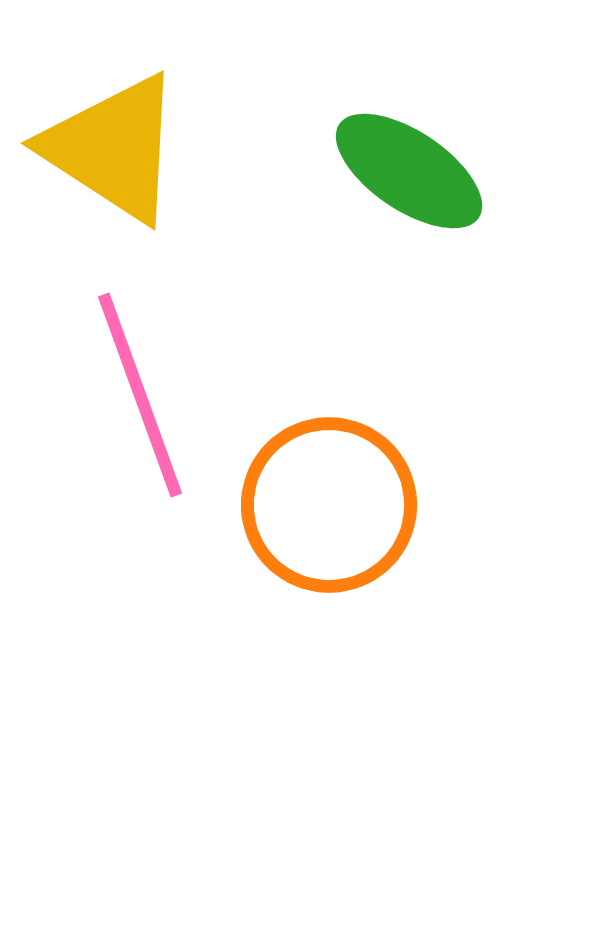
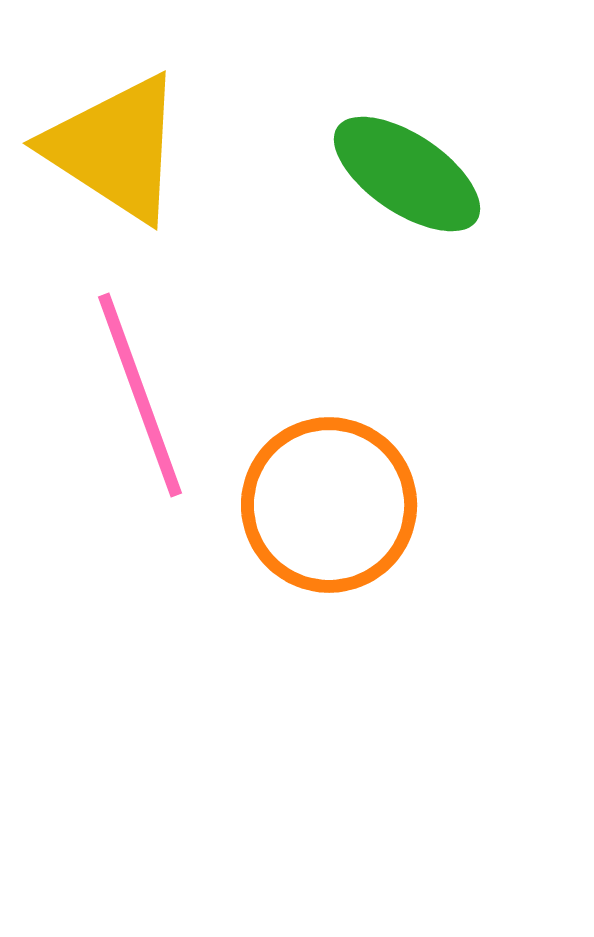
yellow triangle: moved 2 px right
green ellipse: moved 2 px left, 3 px down
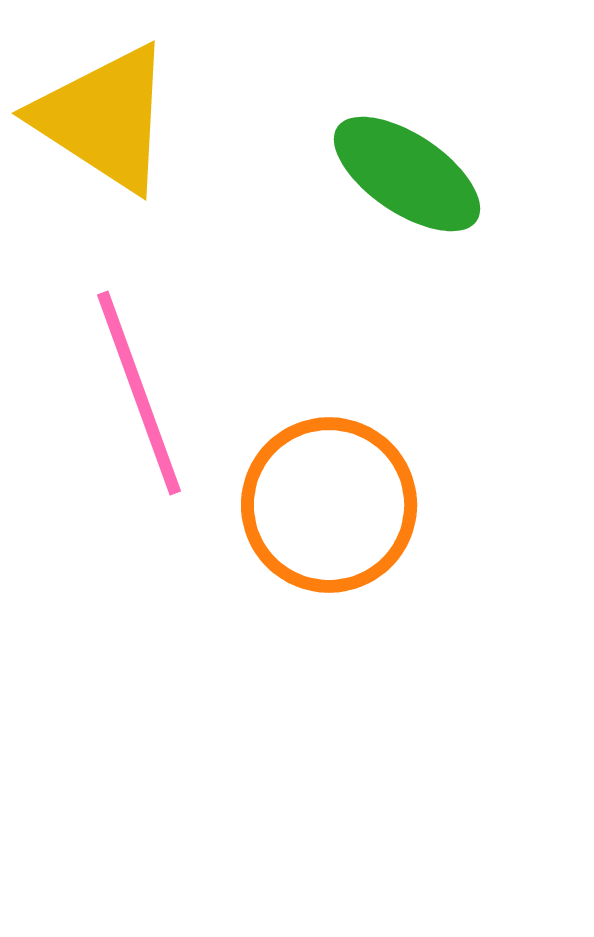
yellow triangle: moved 11 px left, 30 px up
pink line: moved 1 px left, 2 px up
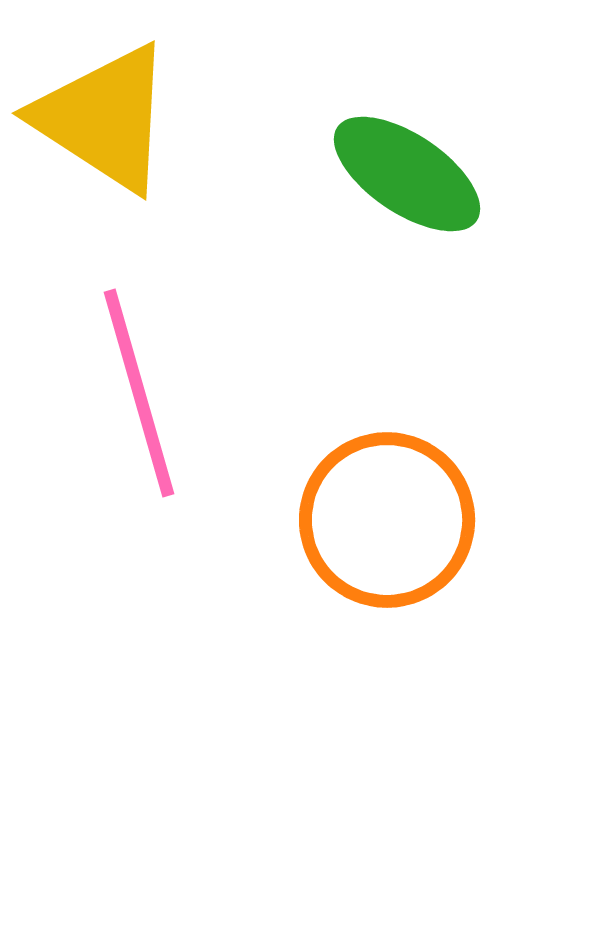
pink line: rotated 4 degrees clockwise
orange circle: moved 58 px right, 15 px down
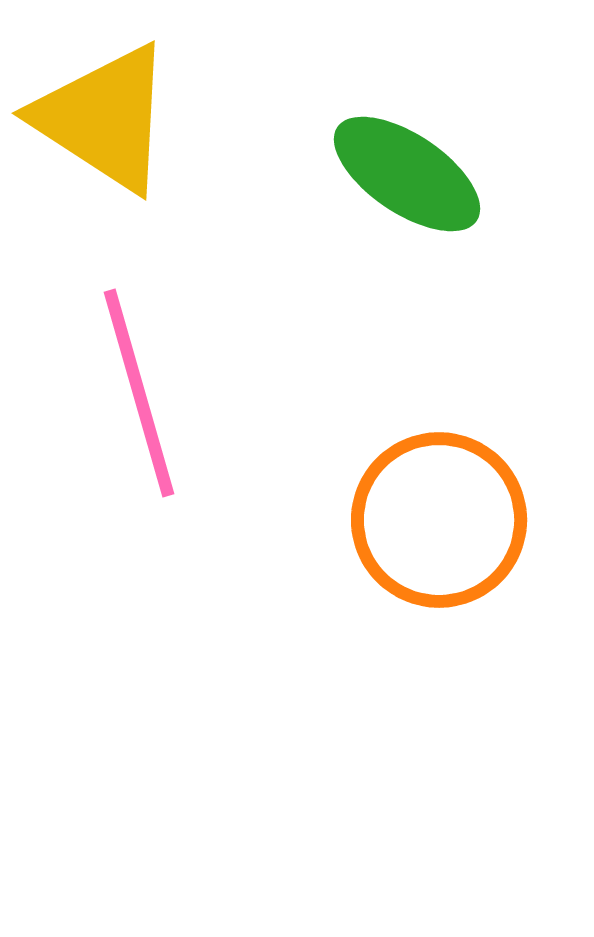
orange circle: moved 52 px right
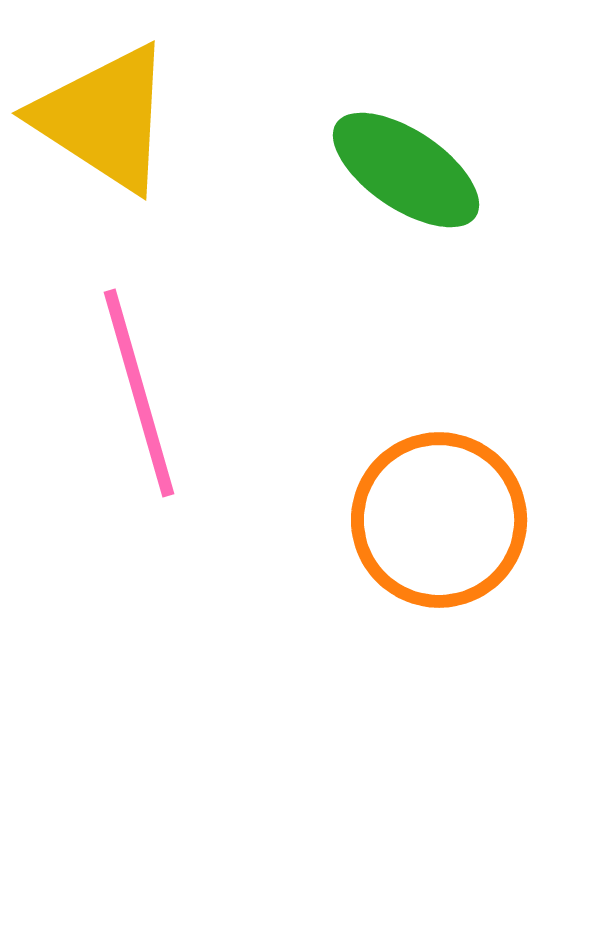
green ellipse: moved 1 px left, 4 px up
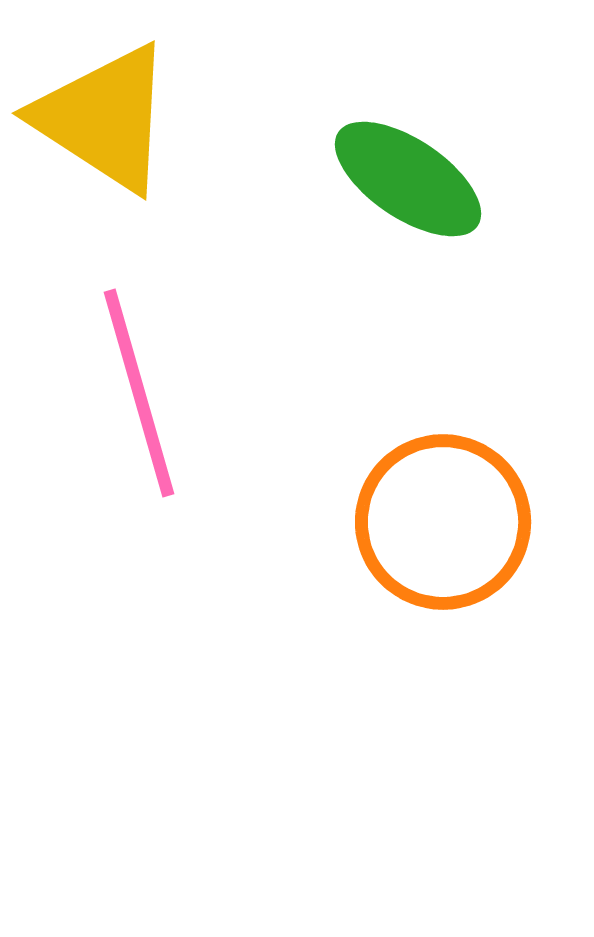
green ellipse: moved 2 px right, 9 px down
orange circle: moved 4 px right, 2 px down
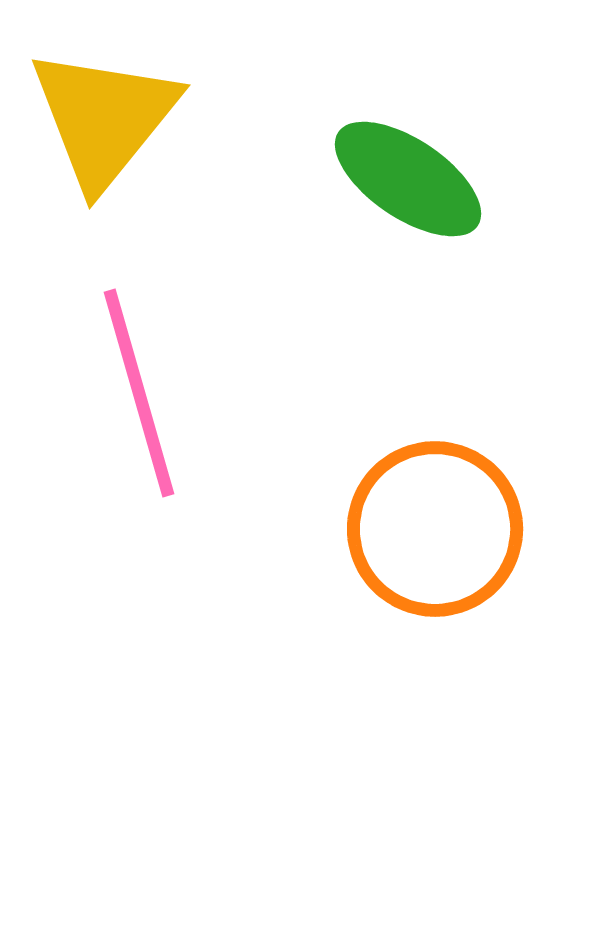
yellow triangle: rotated 36 degrees clockwise
orange circle: moved 8 px left, 7 px down
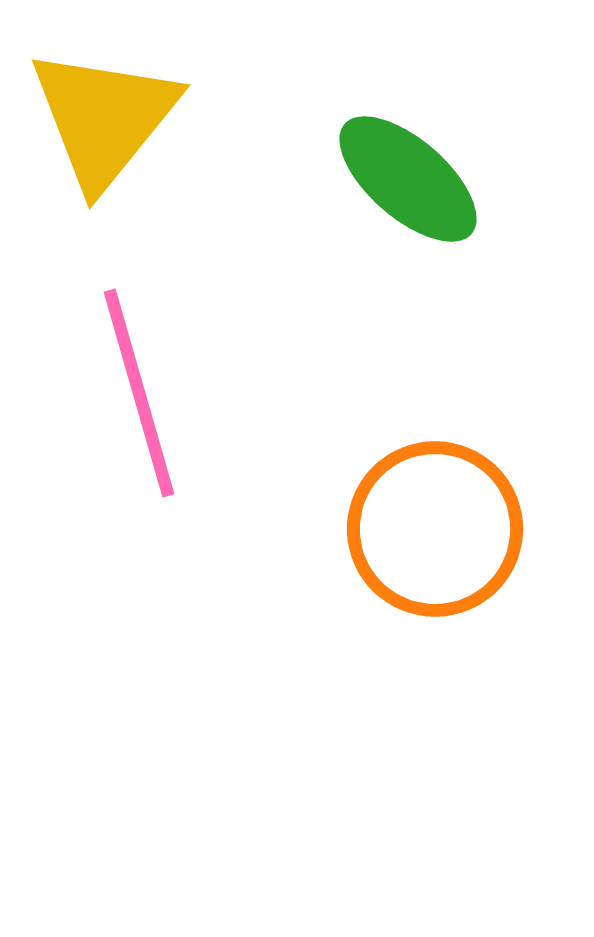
green ellipse: rotated 7 degrees clockwise
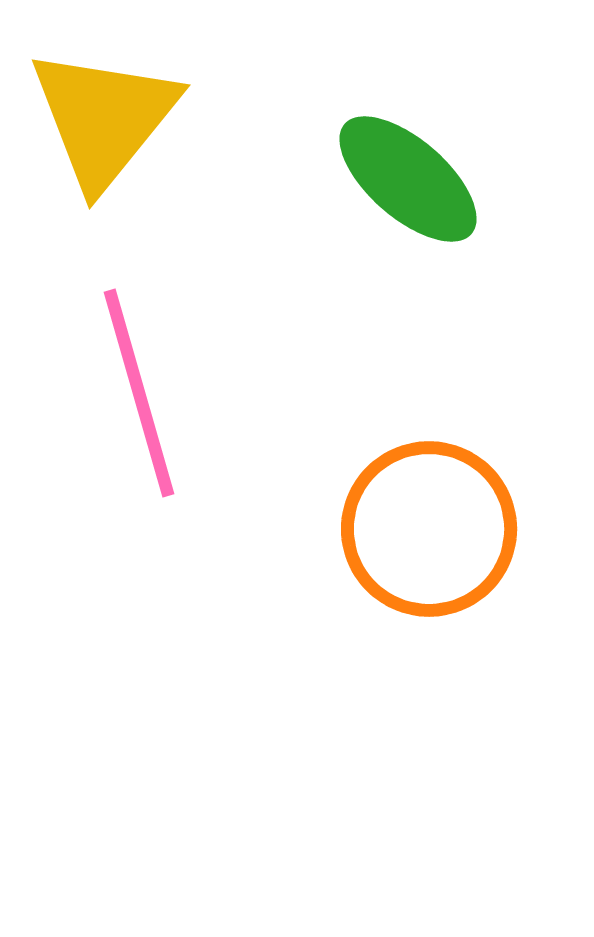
orange circle: moved 6 px left
